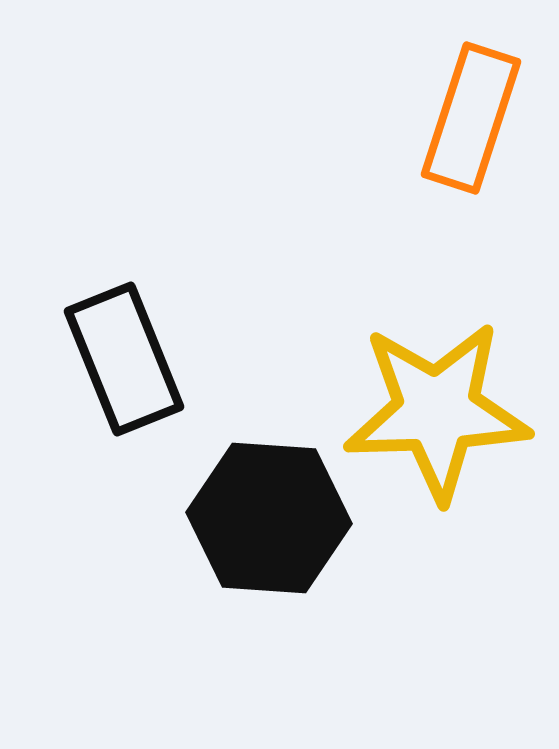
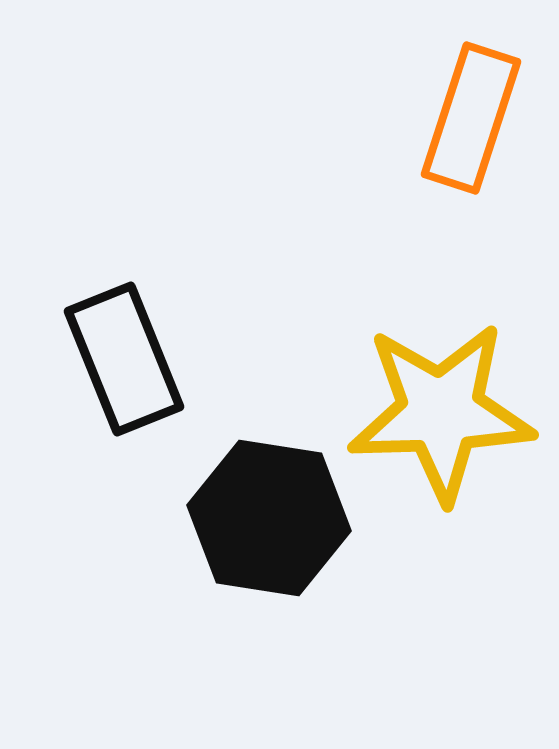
yellow star: moved 4 px right, 1 px down
black hexagon: rotated 5 degrees clockwise
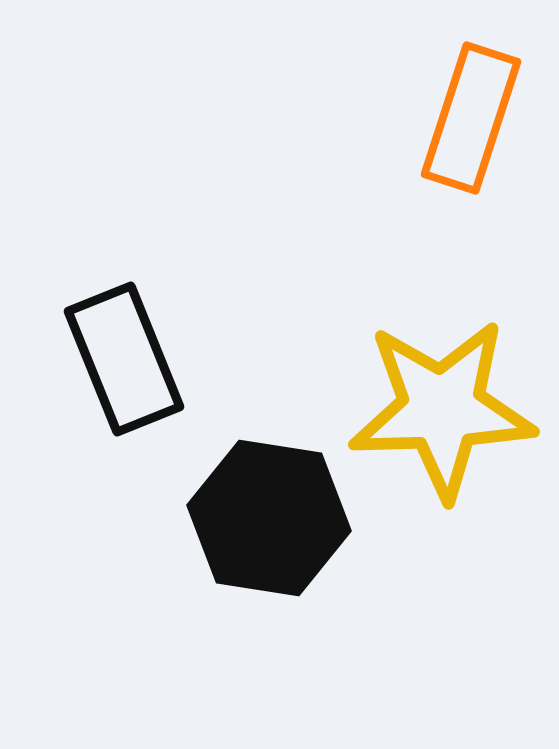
yellow star: moved 1 px right, 3 px up
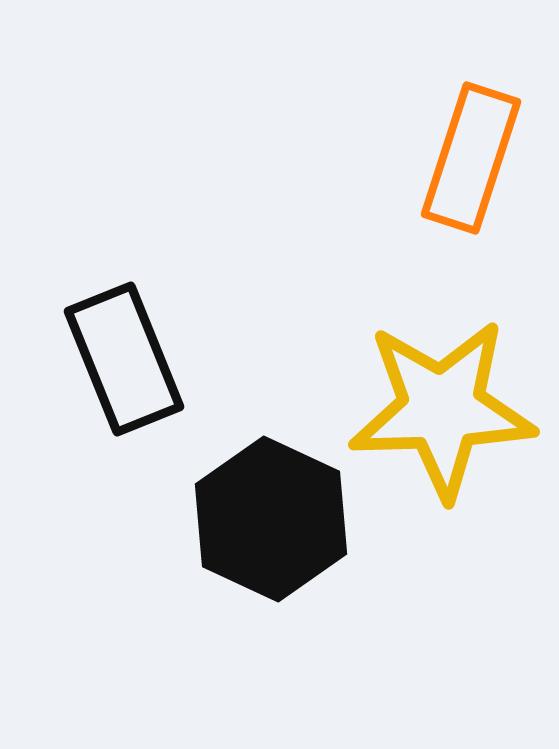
orange rectangle: moved 40 px down
black hexagon: moved 2 px right, 1 px down; rotated 16 degrees clockwise
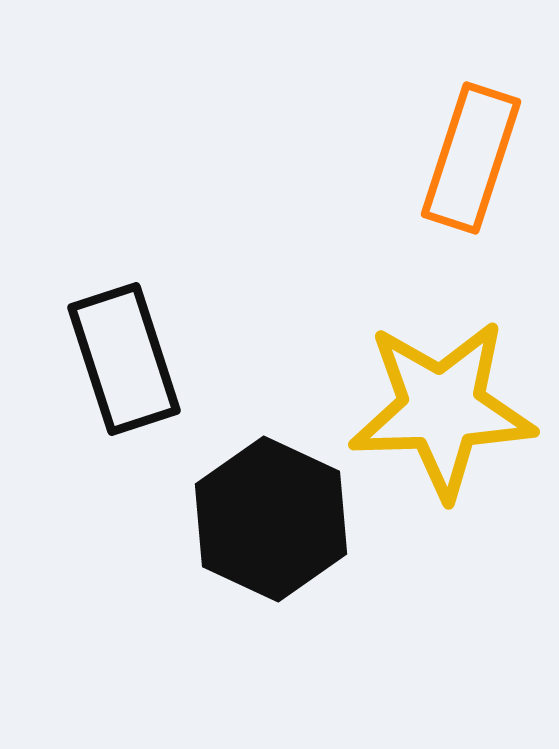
black rectangle: rotated 4 degrees clockwise
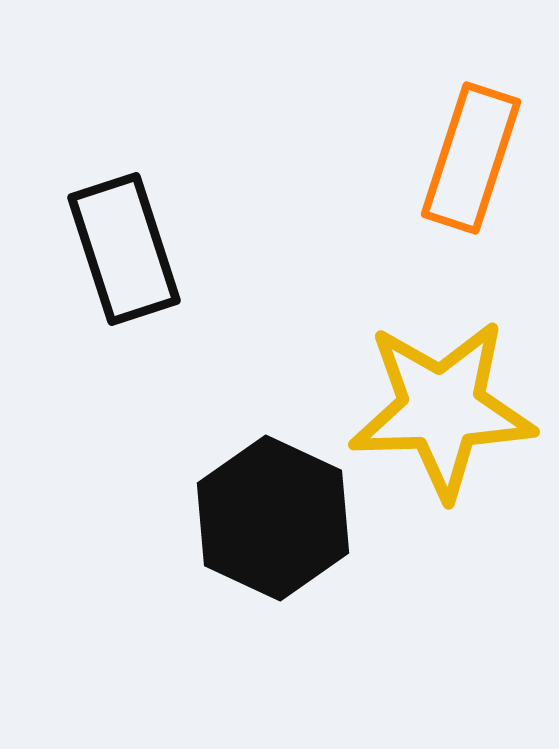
black rectangle: moved 110 px up
black hexagon: moved 2 px right, 1 px up
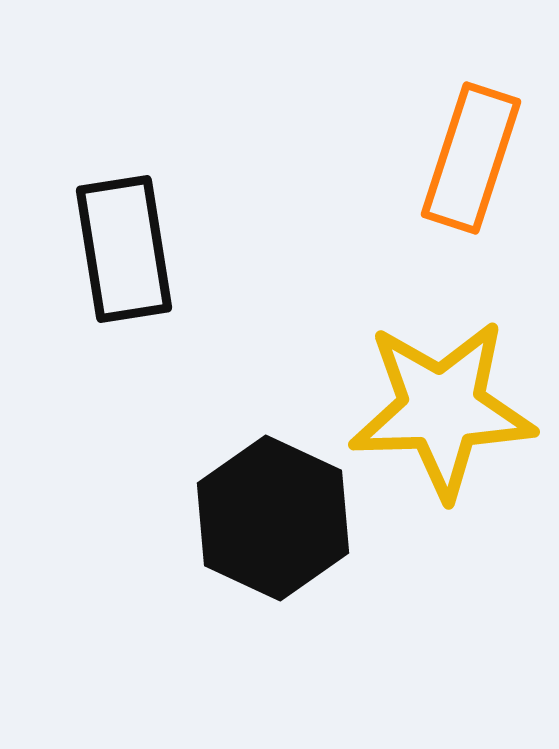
black rectangle: rotated 9 degrees clockwise
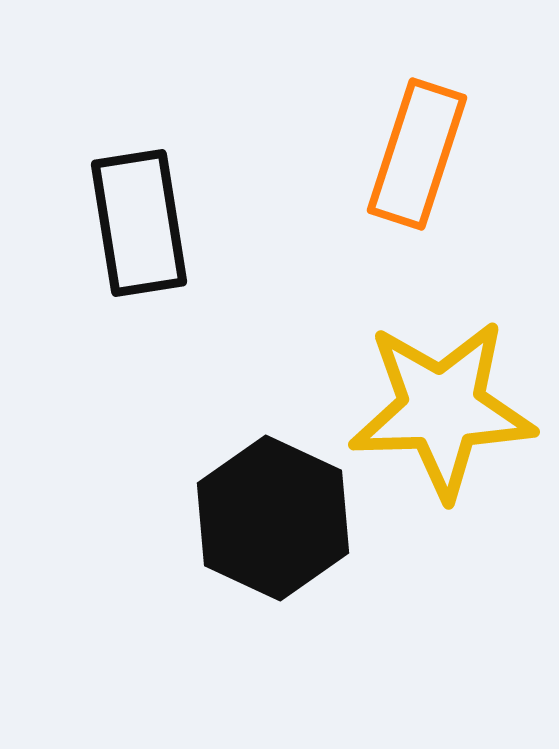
orange rectangle: moved 54 px left, 4 px up
black rectangle: moved 15 px right, 26 px up
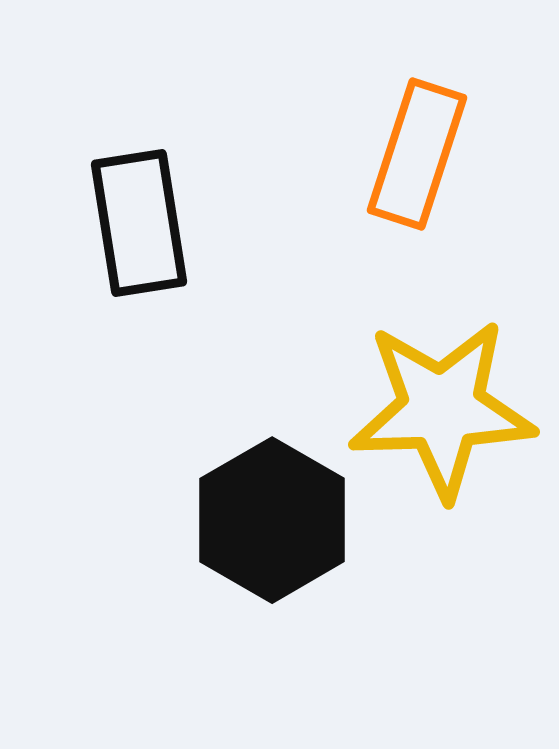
black hexagon: moved 1 px left, 2 px down; rotated 5 degrees clockwise
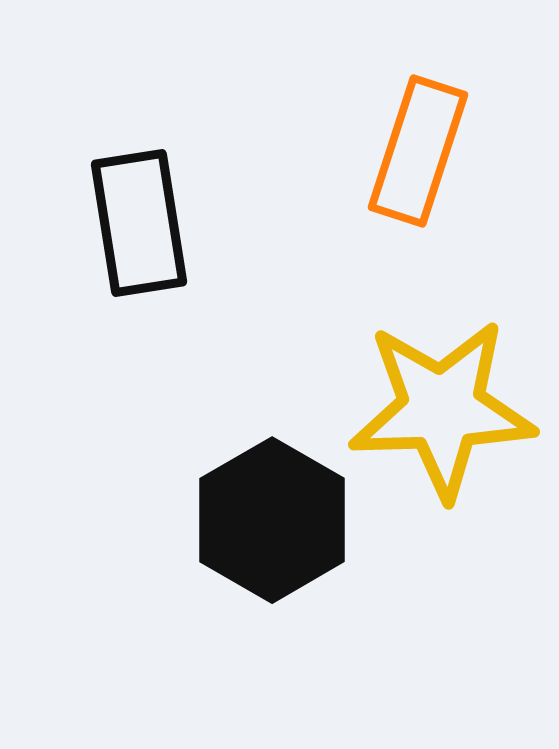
orange rectangle: moved 1 px right, 3 px up
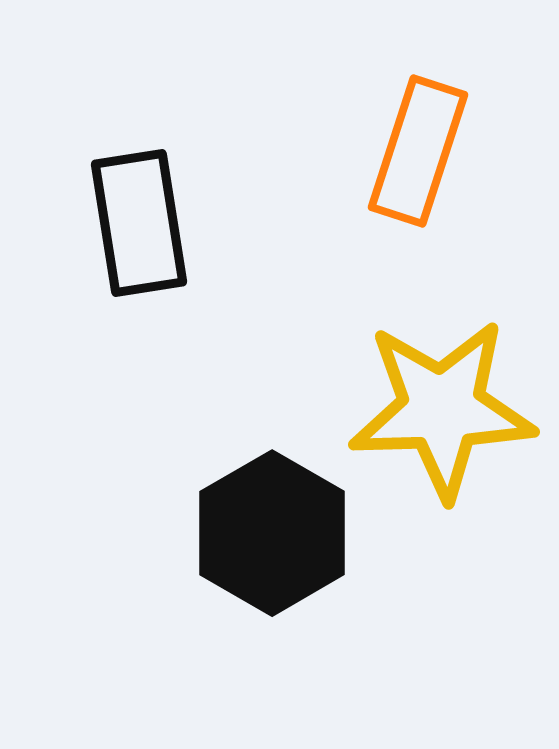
black hexagon: moved 13 px down
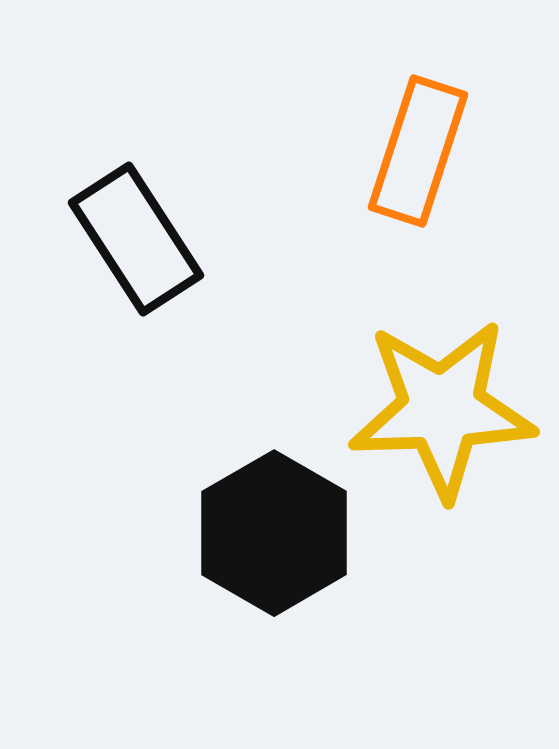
black rectangle: moved 3 px left, 16 px down; rotated 24 degrees counterclockwise
black hexagon: moved 2 px right
